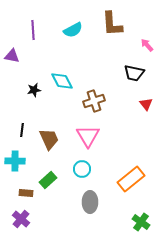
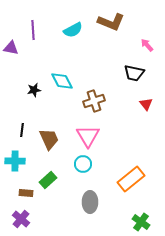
brown L-shape: moved 1 px left, 2 px up; rotated 64 degrees counterclockwise
purple triangle: moved 1 px left, 8 px up
cyan circle: moved 1 px right, 5 px up
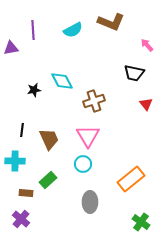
purple triangle: rotated 21 degrees counterclockwise
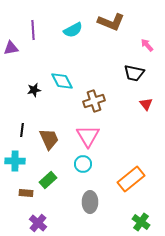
purple cross: moved 17 px right, 4 px down
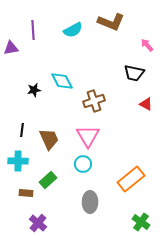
red triangle: rotated 24 degrees counterclockwise
cyan cross: moved 3 px right
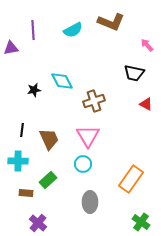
orange rectangle: rotated 16 degrees counterclockwise
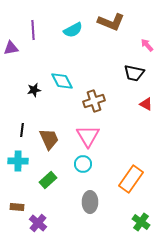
brown rectangle: moved 9 px left, 14 px down
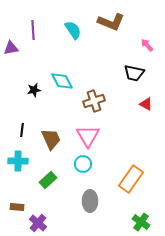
cyan semicircle: rotated 96 degrees counterclockwise
brown trapezoid: moved 2 px right
gray ellipse: moved 1 px up
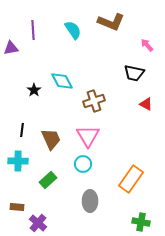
black star: rotated 24 degrees counterclockwise
green cross: rotated 24 degrees counterclockwise
